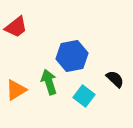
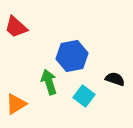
red trapezoid: rotated 80 degrees clockwise
black semicircle: rotated 24 degrees counterclockwise
orange triangle: moved 14 px down
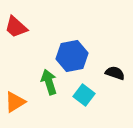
black semicircle: moved 6 px up
cyan square: moved 1 px up
orange triangle: moved 1 px left, 2 px up
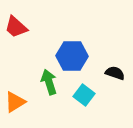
blue hexagon: rotated 12 degrees clockwise
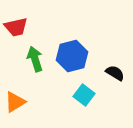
red trapezoid: rotated 55 degrees counterclockwise
blue hexagon: rotated 16 degrees counterclockwise
black semicircle: rotated 12 degrees clockwise
green arrow: moved 14 px left, 23 px up
